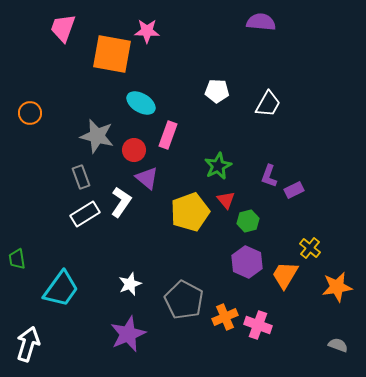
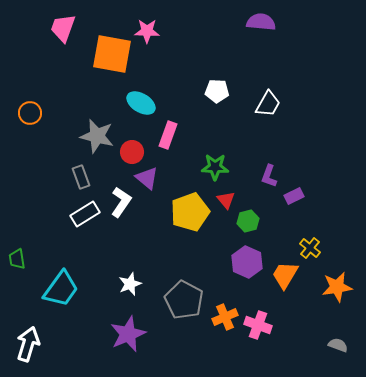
red circle: moved 2 px left, 2 px down
green star: moved 3 px left, 1 px down; rotated 28 degrees clockwise
purple rectangle: moved 6 px down
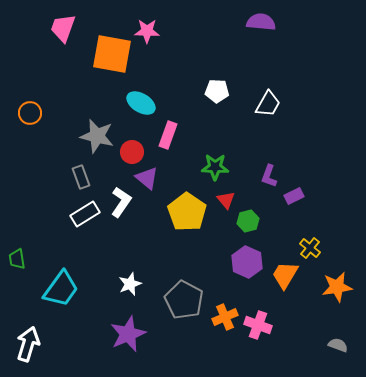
yellow pentagon: moved 3 px left; rotated 18 degrees counterclockwise
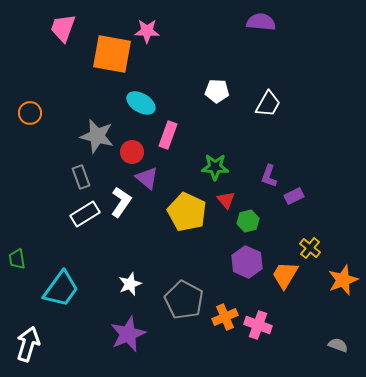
yellow pentagon: rotated 9 degrees counterclockwise
orange star: moved 6 px right, 7 px up; rotated 12 degrees counterclockwise
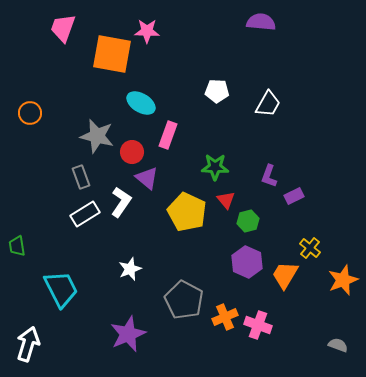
green trapezoid: moved 13 px up
white star: moved 15 px up
cyan trapezoid: rotated 63 degrees counterclockwise
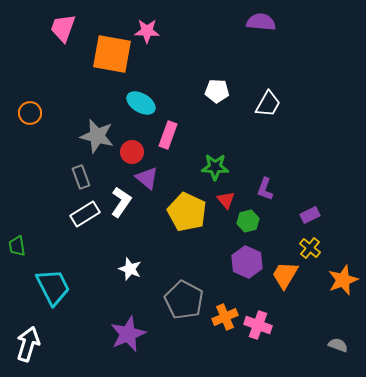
purple L-shape: moved 4 px left, 13 px down
purple rectangle: moved 16 px right, 19 px down
white star: rotated 30 degrees counterclockwise
cyan trapezoid: moved 8 px left, 2 px up
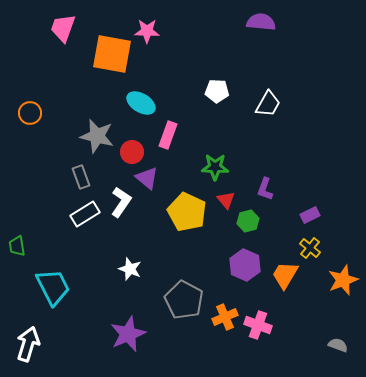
purple hexagon: moved 2 px left, 3 px down
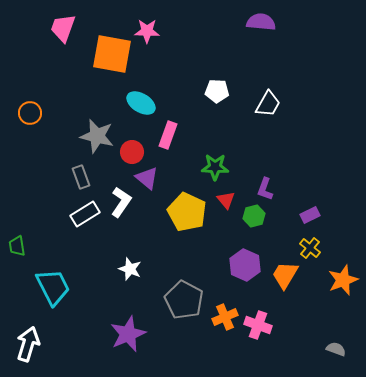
green hexagon: moved 6 px right, 5 px up
gray semicircle: moved 2 px left, 4 px down
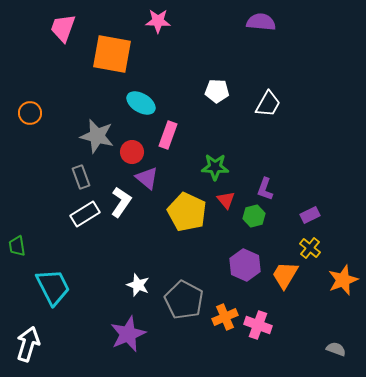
pink star: moved 11 px right, 10 px up
white star: moved 8 px right, 16 px down
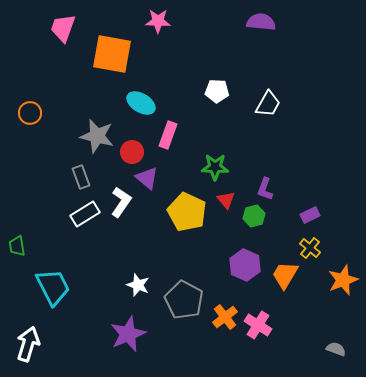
orange cross: rotated 15 degrees counterclockwise
pink cross: rotated 12 degrees clockwise
